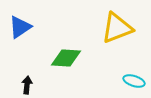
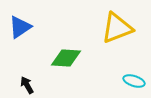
black arrow: rotated 36 degrees counterclockwise
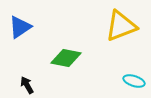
yellow triangle: moved 4 px right, 2 px up
green diamond: rotated 8 degrees clockwise
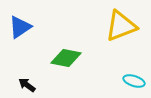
black arrow: rotated 24 degrees counterclockwise
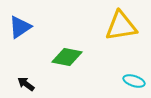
yellow triangle: rotated 12 degrees clockwise
green diamond: moved 1 px right, 1 px up
black arrow: moved 1 px left, 1 px up
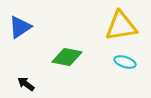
cyan ellipse: moved 9 px left, 19 px up
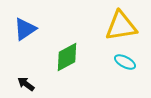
blue triangle: moved 5 px right, 2 px down
green diamond: rotated 40 degrees counterclockwise
cyan ellipse: rotated 10 degrees clockwise
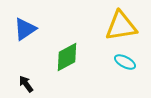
black arrow: rotated 18 degrees clockwise
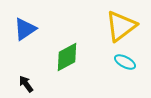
yellow triangle: rotated 28 degrees counterclockwise
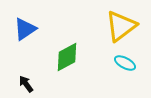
cyan ellipse: moved 1 px down
